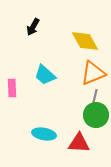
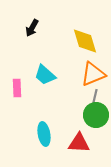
black arrow: moved 1 px left, 1 px down
yellow diamond: rotated 12 degrees clockwise
orange triangle: moved 1 px down
pink rectangle: moved 5 px right
cyan ellipse: rotated 70 degrees clockwise
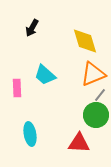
gray line: moved 5 px right, 1 px up; rotated 24 degrees clockwise
cyan ellipse: moved 14 px left
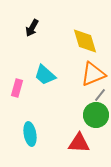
pink rectangle: rotated 18 degrees clockwise
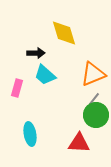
black arrow: moved 4 px right, 25 px down; rotated 120 degrees counterclockwise
yellow diamond: moved 21 px left, 8 px up
gray line: moved 6 px left, 4 px down
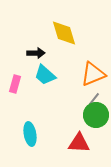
pink rectangle: moved 2 px left, 4 px up
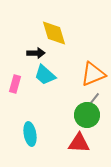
yellow diamond: moved 10 px left
green circle: moved 9 px left
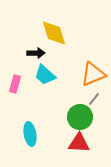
green circle: moved 7 px left, 2 px down
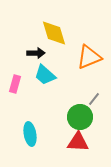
orange triangle: moved 4 px left, 17 px up
red triangle: moved 1 px left, 1 px up
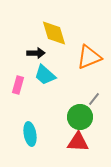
pink rectangle: moved 3 px right, 1 px down
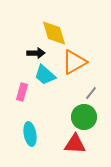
orange triangle: moved 15 px left, 5 px down; rotated 8 degrees counterclockwise
pink rectangle: moved 4 px right, 7 px down
gray line: moved 3 px left, 6 px up
green circle: moved 4 px right
red triangle: moved 3 px left, 2 px down
